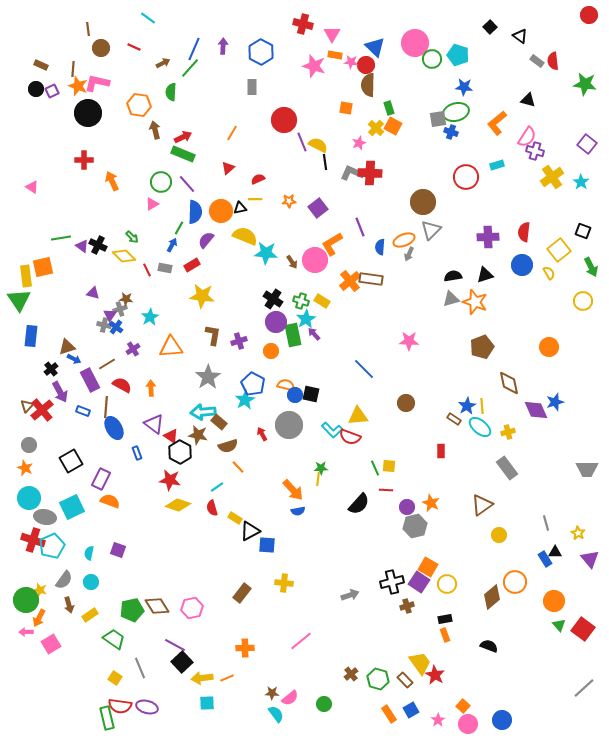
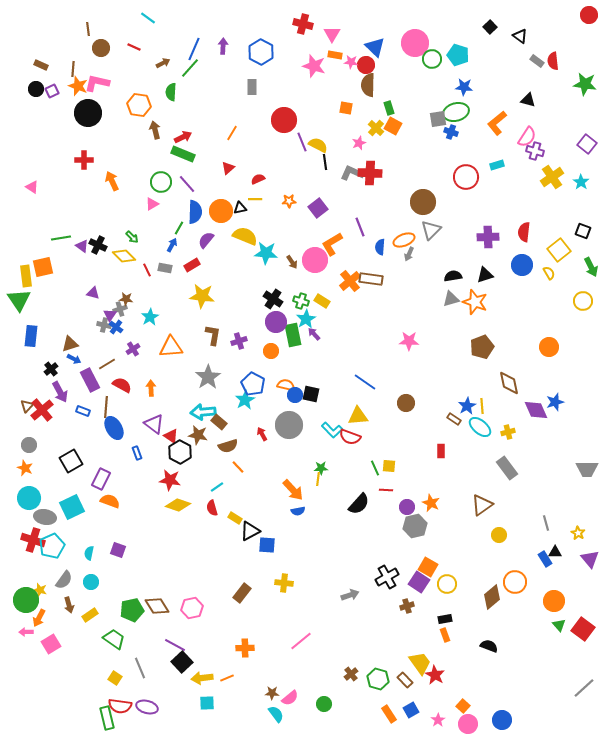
brown triangle at (67, 347): moved 3 px right, 3 px up
blue line at (364, 369): moved 1 px right, 13 px down; rotated 10 degrees counterclockwise
black cross at (392, 582): moved 5 px left, 5 px up; rotated 15 degrees counterclockwise
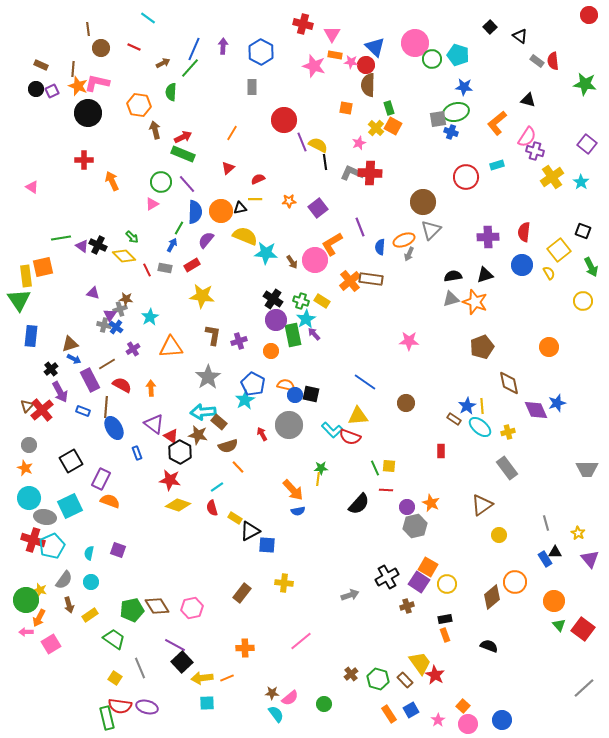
purple circle at (276, 322): moved 2 px up
blue star at (555, 402): moved 2 px right, 1 px down
cyan square at (72, 507): moved 2 px left, 1 px up
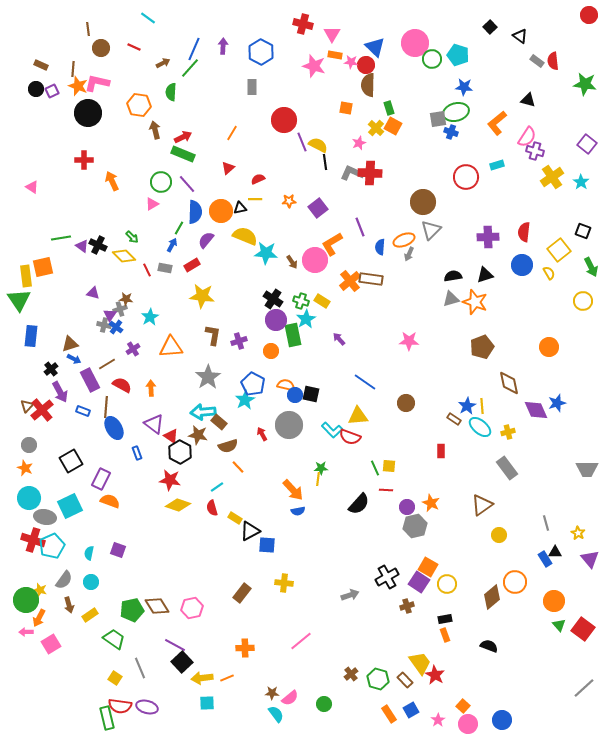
purple arrow at (314, 334): moved 25 px right, 5 px down
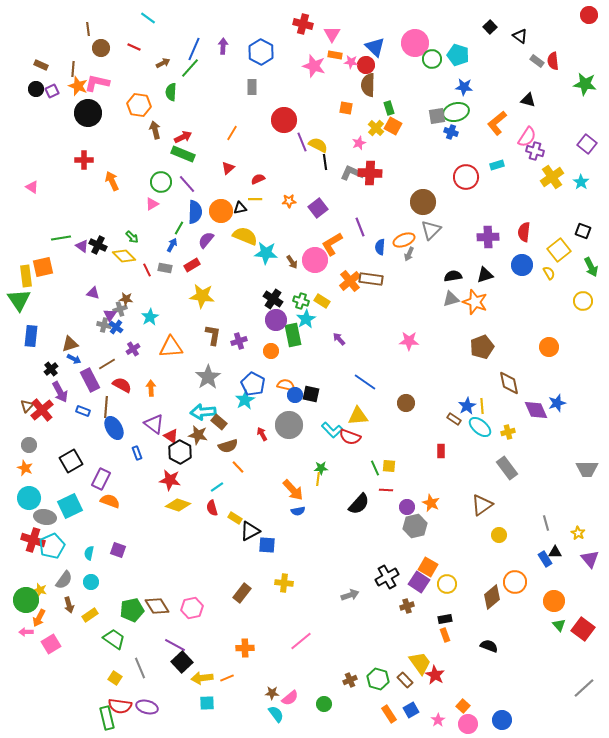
gray square at (438, 119): moved 1 px left, 3 px up
brown cross at (351, 674): moved 1 px left, 6 px down; rotated 16 degrees clockwise
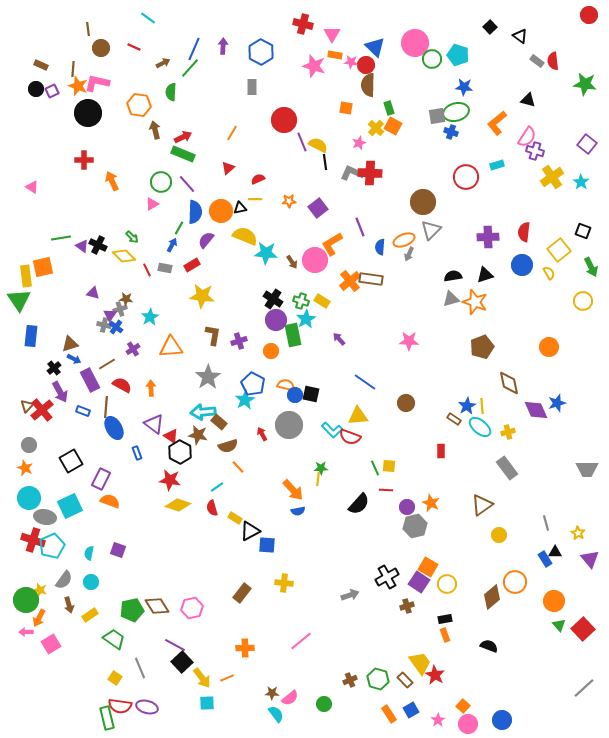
black cross at (51, 369): moved 3 px right, 1 px up
red square at (583, 629): rotated 10 degrees clockwise
yellow arrow at (202, 678): rotated 120 degrees counterclockwise
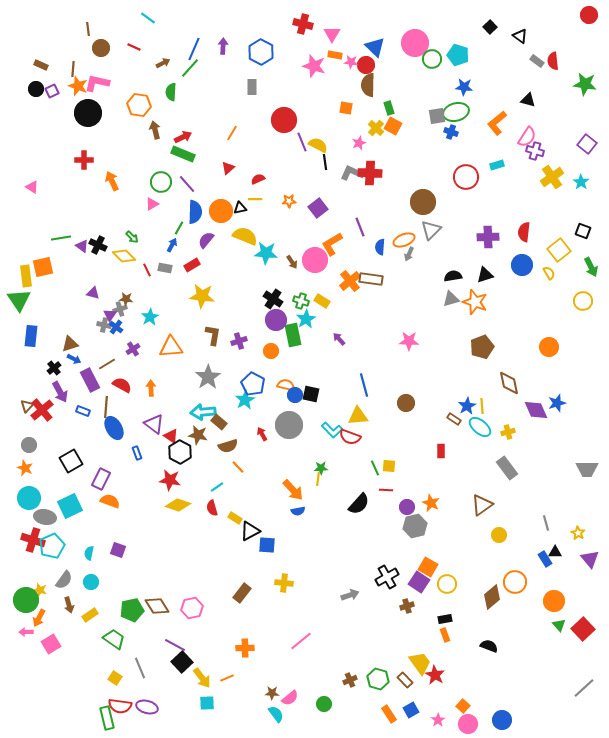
blue line at (365, 382): moved 1 px left, 3 px down; rotated 40 degrees clockwise
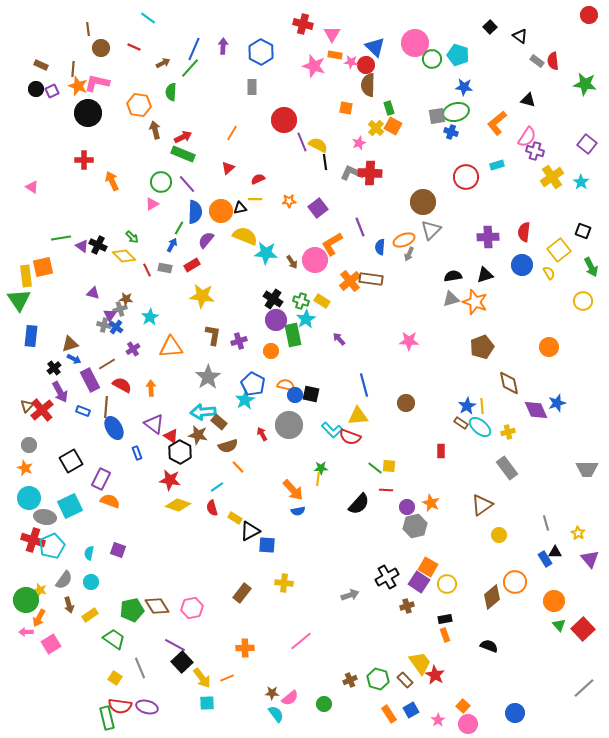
brown rectangle at (454, 419): moved 7 px right, 4 px down
green line at (375, 468): rotated 28 degrees counterclockwise
blue circle at (502, 720): moved 13 px right, 7 px up
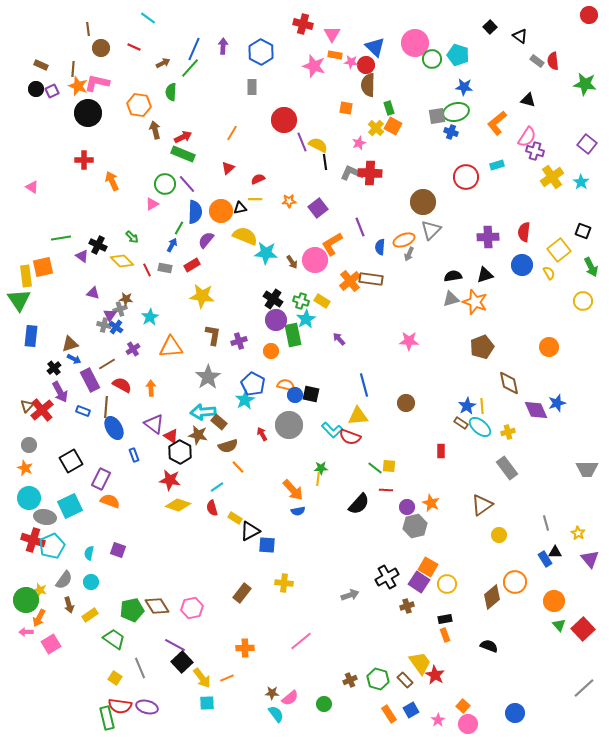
green circle at (161, 182): moved 4 px right, 2 px down
purple triangle at (82, 246): moved 10 px down
yellow diamond at (124, 256): moved 2 px left, 5 px down
blue rectangle at (137, 453): moved 3 px left, 2 px down
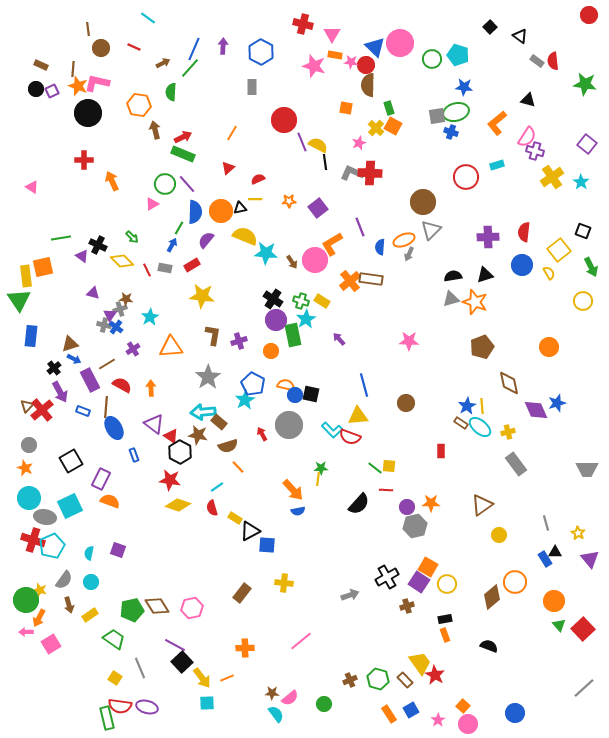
pink circle at (415, 43): moved 15 px left
gray rectangle at (507, 468): moved 9 px right, 4 px up
orange star at (431, 503): rotated 24 degrees counterclockwise
